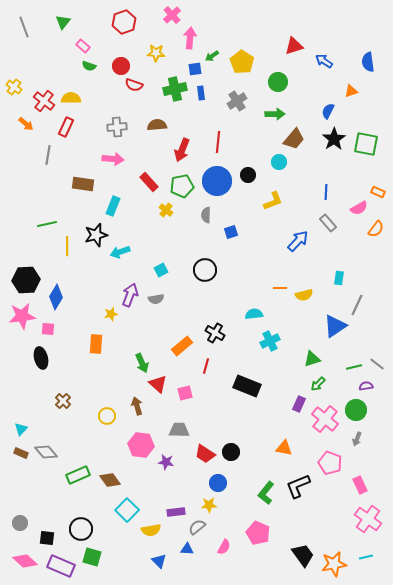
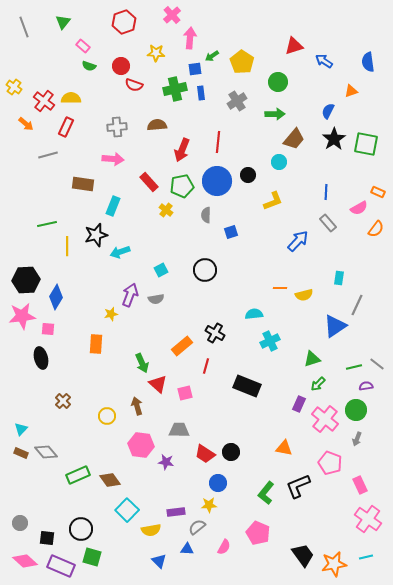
gray line at (48, 155): rotated 66 degrees clockwise
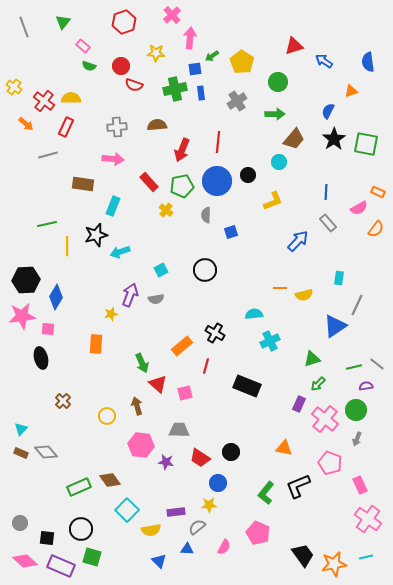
red trapezoid at (205, 454): moved 5 px left, 4 px down
green rectangle at (78, 475): moved 1 px right, 12 px down
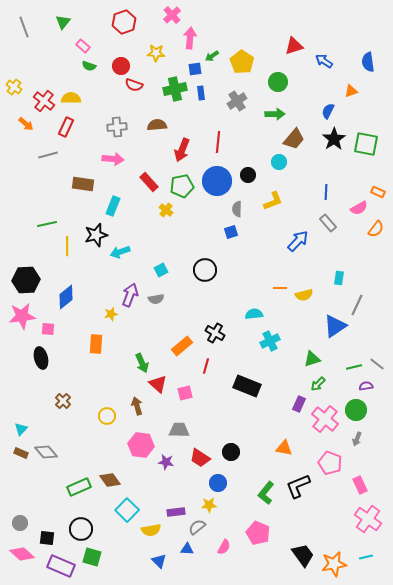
gray semicircle at (206, 215): moved 31 px right, 6 px up
blue diamond at (56, 297): moved 10 px right; rotated 20 degrees clockwise
pink diamond at (25, 561): moved 3 px left, 7 px up
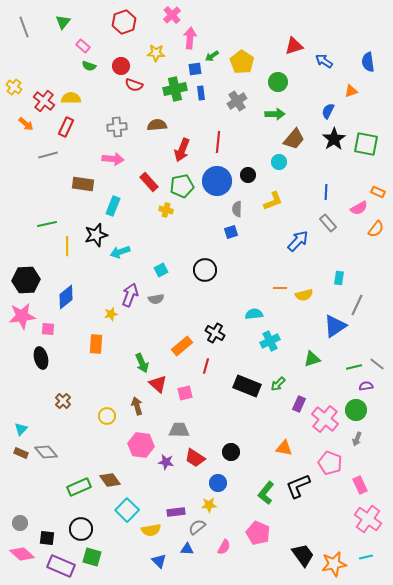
yellow cross at (166, 210): rotated 24 degrees counterclockwise
green arrow at (318, 384): moved 40 px left
red trapezoid at (200, 458): moved 5 px left
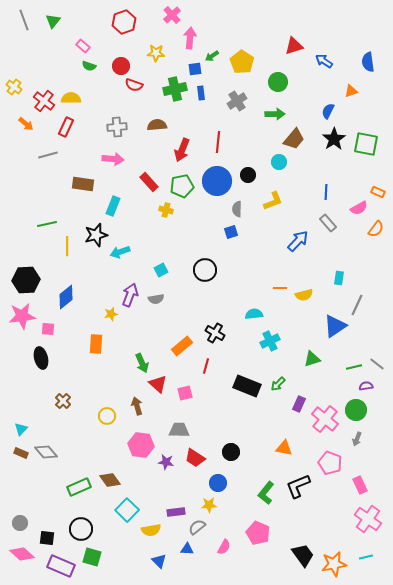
green triangle at (63, 22): moved 10 px left, 1 px up
gray line at (24, 27): moved 7 px up
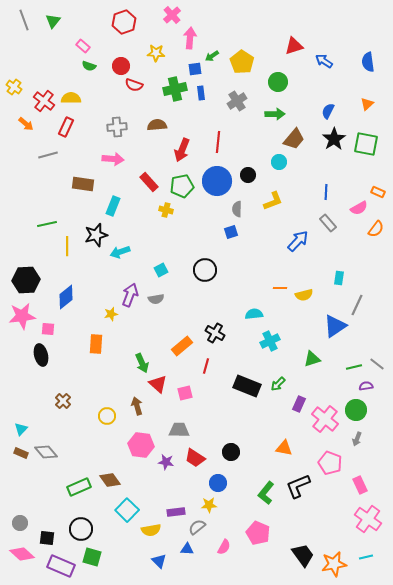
orange triangle at (351, 91): moved 16 px right, 13 px down; rotated 24 degrees counterclockwise
black ellipse at (41, 358): moved 3 px up
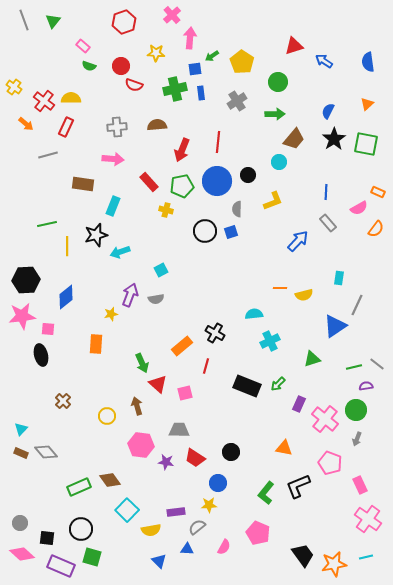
black circle at (205, 270): moved 39 px up
